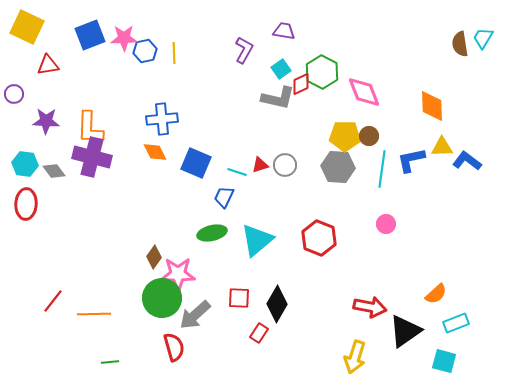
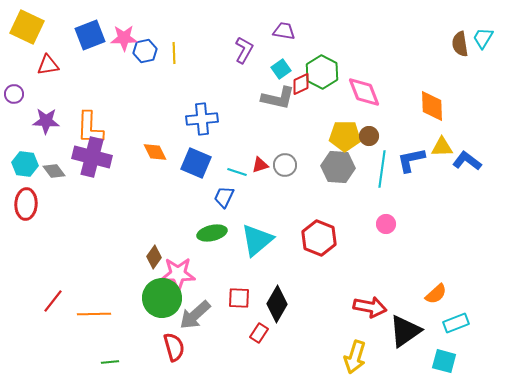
blue cross at (162, 119): moved 40 px right
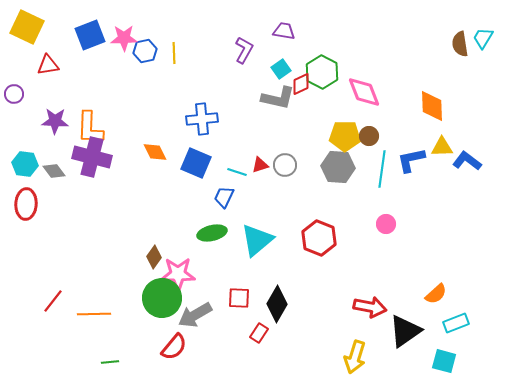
purple star at (46, 121): moved 9 px right
gray arrow at (195, 315): rotated 12 degrees clockwise
red semicircle at (174, 347): rotated 56 degrees clockwise
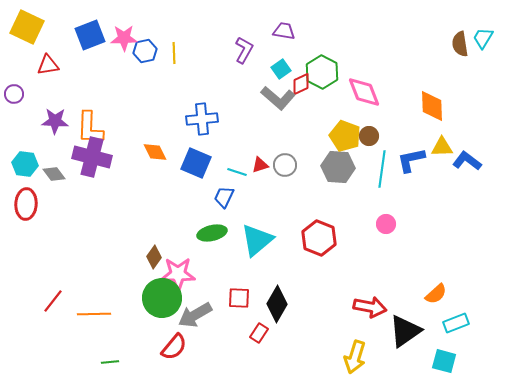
gray L-shape at (278, 98): rotated 28 degrees clockwise
yellow pentagon at (345, 136): rotated 20 degrees clockwise
gray diamond at (54, 171): moved 3 px down
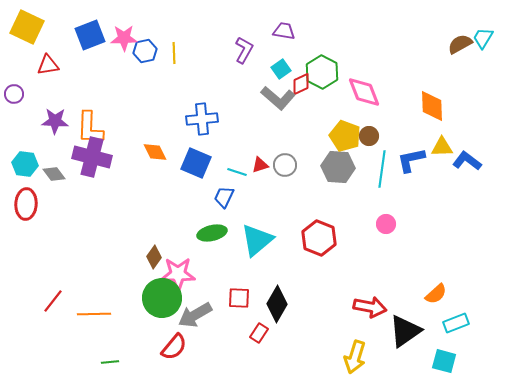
brown semicircle at (460, 44): rotated 70 degrees clockwise
